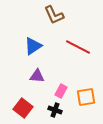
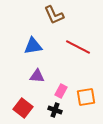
blue triangle: rotated 24 degrees clockwise
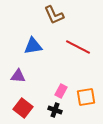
purple triangle: moved 19 px left
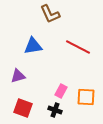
brown L-shape: moved 4 px left, 1 px up
purple triangle: rotated 21 degrees counterclockwise
orange square: rotated 12 degrees clockwise
red square: rotated 18 degrees counterclockwise
